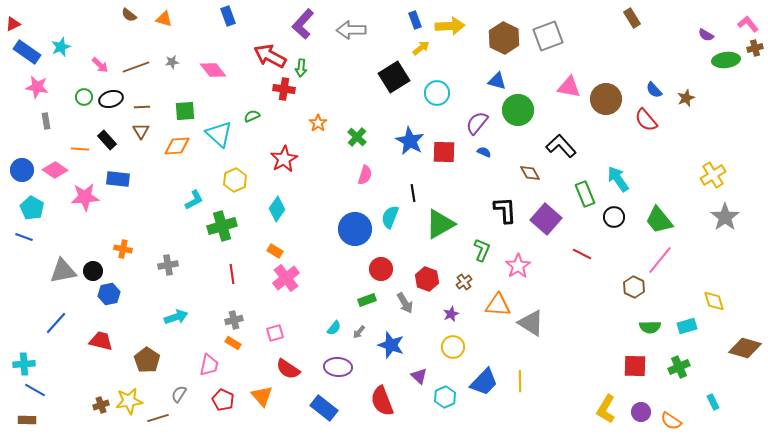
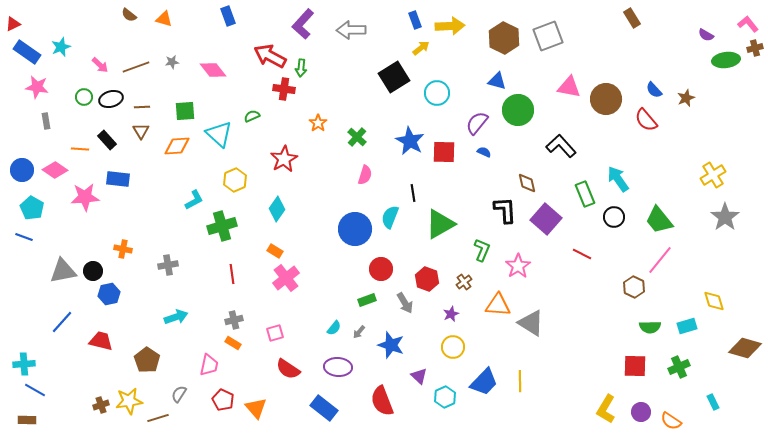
brown diamond at (530, 173): moved 3 px left, 10 px down; rotated 15 degrees clockwise
blue line at (56, 323): moved 6 px right, 1 px up
orange triangle at (262, 396): moved 6 px left, 12 px down
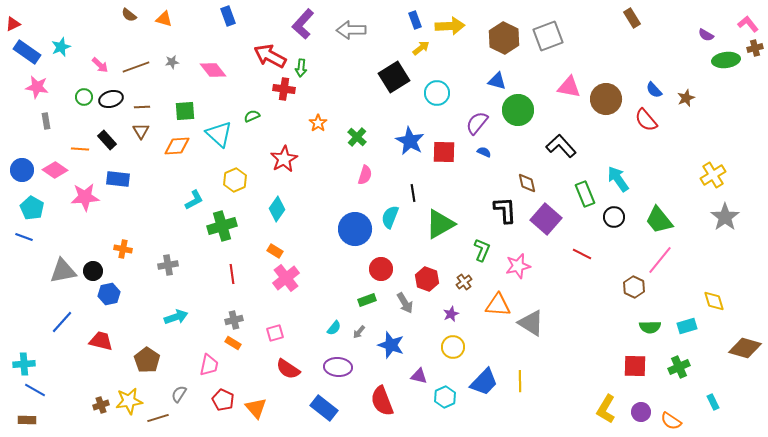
pink star at (518, 266): rotated 20 degrees clockwise
purple triangle at (419, 376): rotated 30 degrees counterclockwise
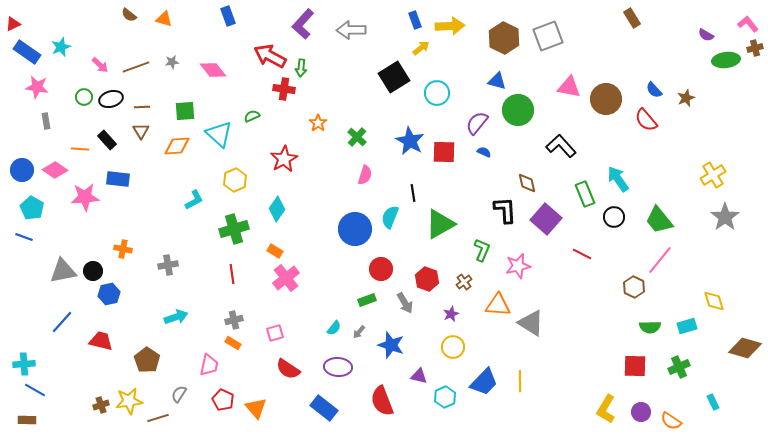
green cross at (222, 226): moved 12 px right, 3 px down
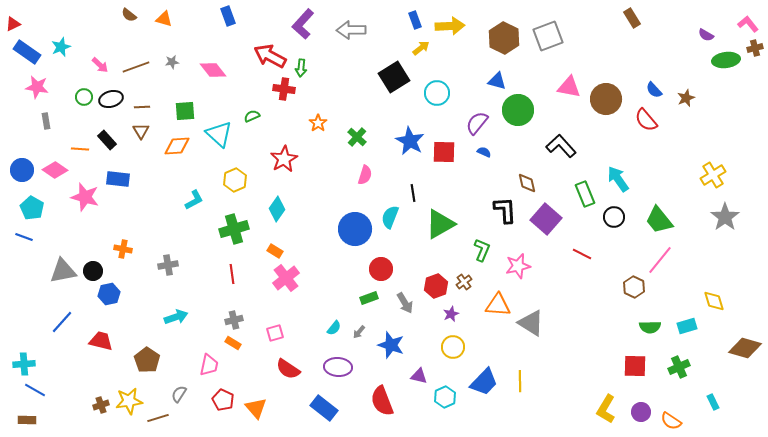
pink star at (85, 197): rotated 20 degrees clockwise
red hexagon at (427, 279): moved 9 px right, 7 px down; rotated 20 degrees clockwise
green rectangle at (367, 300): moved 2 px right, 2 px up
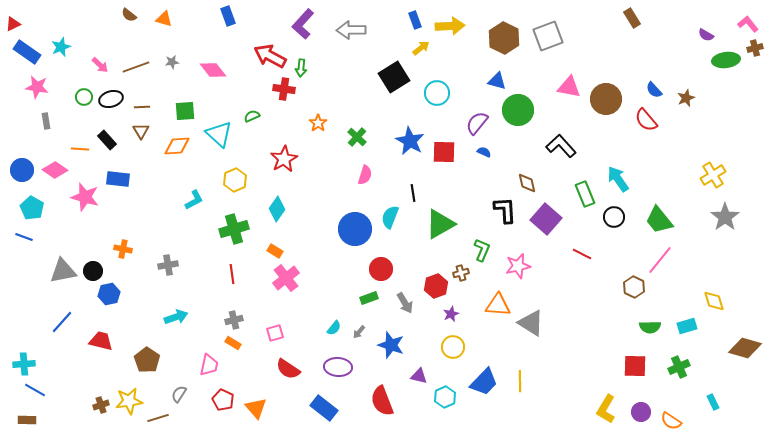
brown cross at (464, 282): moved 3 px left, 9 px up; rotated 21 degrees clockwise
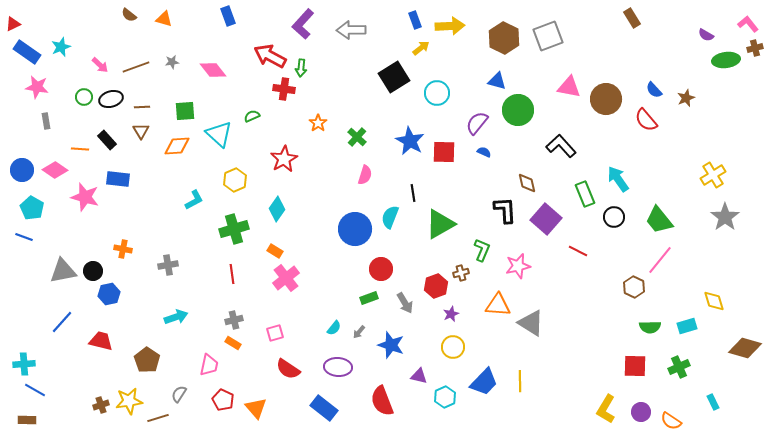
red line at (582, 254): moved 4 px left, 3 px up
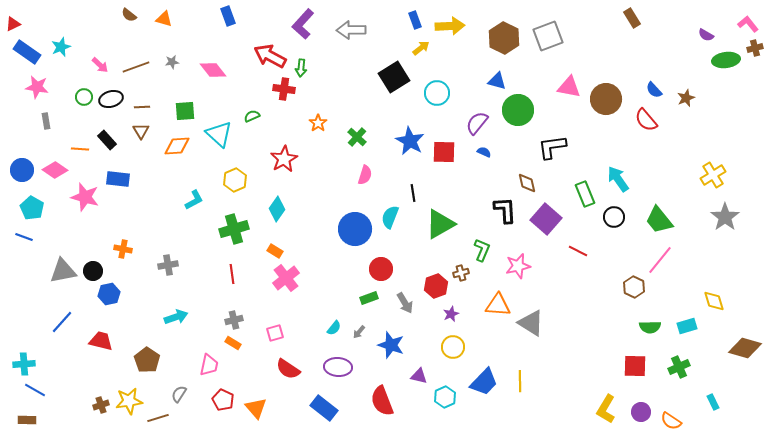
black L-shape at (561, 146): moved 9 px left, 1 px down; rotated 56 degrees counterclockwise
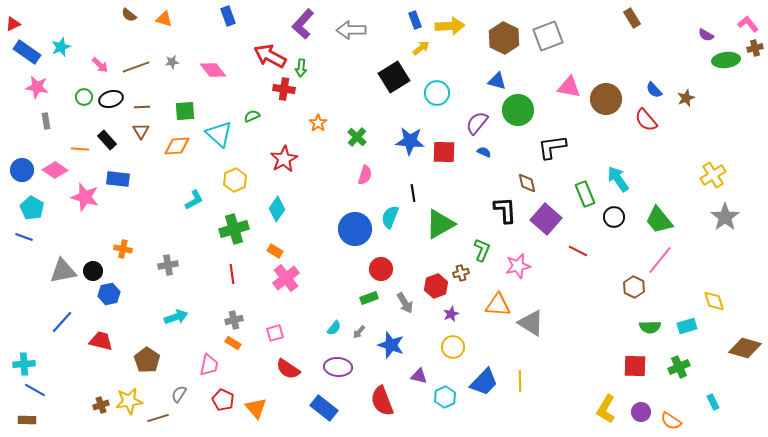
blue star at (410, 141): rotated 24 degrees counterclockwise
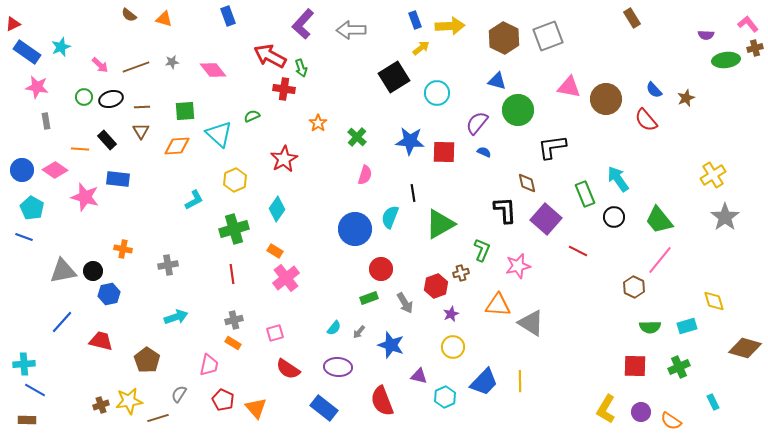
purple semicircle at (706, 35): rotated 28 degrees counterclockwise
green arrow at (301, 68): rotated 24 degrees counterclockwise
